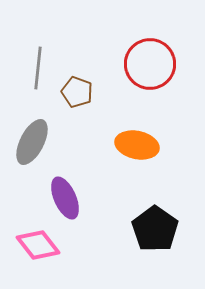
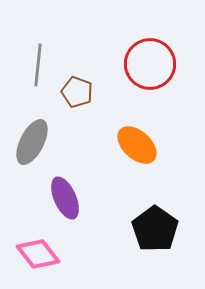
gray line: moved 3 px up
orange ellipse: rotated 30 degrees clockwise
pink diamond: moved 9 px down
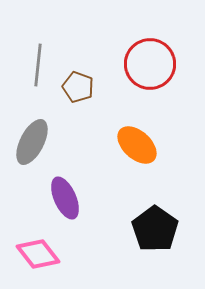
brown pentagon: moved 1 px right, 5 px up
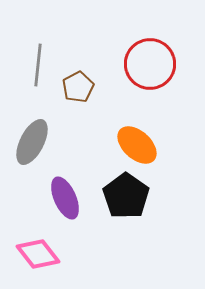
brown pentagon: rotated 24 degrees clockwise
black pentagon: moved 29 px left, 33 px up
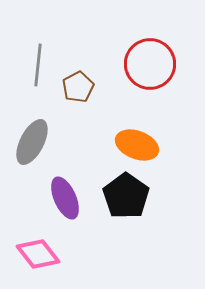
orange ellipse: rotated 21 degrees counterclockwise
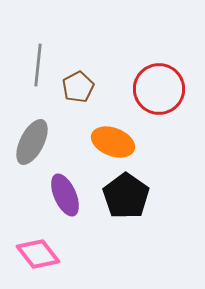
red circle: moved 9 px right, 25 px down
orange ellipse: moved 24 px left, 3 px up
purple ellipse: moved 3 px up
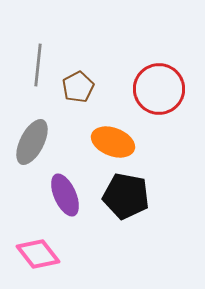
black pentagon: rotated 24 degrees counterclockwise
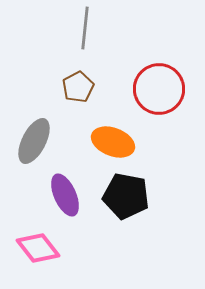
gray line: moved 47 px right, 37 px up
gray ellipse: moved 2 px right, 1 px up
pink diamond: moved 6 px up
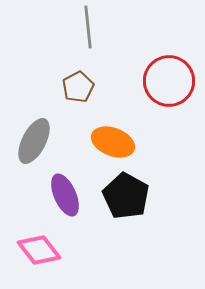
gray line: moved 3 px right, 1 px up; rotated 12 degrees counterclockwise
red circle: moved 10 px right, 8 px up
black pentagon: rotated 18 degrees clockwise
pink diamond: moved 1 px right, 2 px down
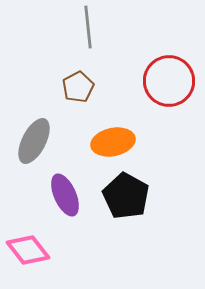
orange ellipse: rotated 33 degrees counterclockwise
pink diamond: moved 11 px left
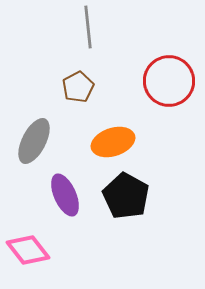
orange ellipse: rotated 6 degrees counterclockwise
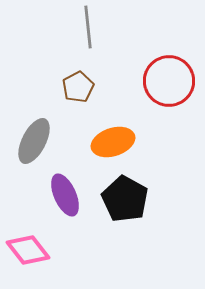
black pentagon: moved 1 px left, 3 px down
